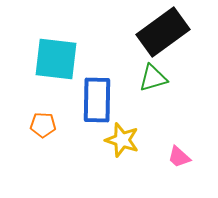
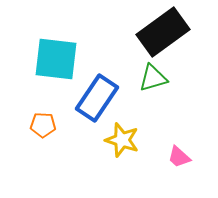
blue rectangle: moved 2 px up; rotated 33 degrees clockwise
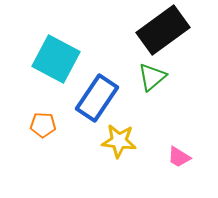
black rectangle: moved 2 px up
cyan square: rotated 21 degrees clockwise
green triangle: moved 1 px left, 1 px up; rotated 24 degrees counterclockwise
yellow star: moved 3 px left, 1 px down; rotated 12 degrees counterclockwise
pink trapezoid: rotated 10 degrees counterclockwise
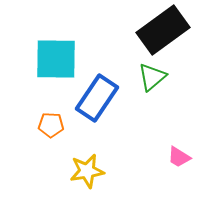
cyan square: rotated 27 degrees counterclockwise
orange pentagon: moved 8 px right
yellow star: moved 32 px left, 30 px down; rotated 16 degrees counterclockwise
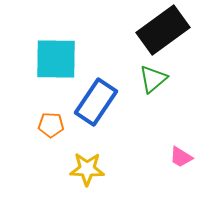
green triangle: moved 1 px right, 2 px down
blue rectangle: moved 1 px left, 4 px down
pink trapezoid: moved 2 px right
yellow star: moved 2 px up; rotated 12 degrees clockwise
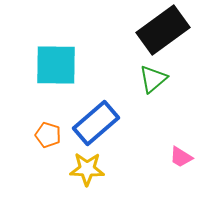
cyan square: moved 6 px down
blue rectangle: moved 21 px down; rotated 15 degrees clockwise
orange pentagon: moved 3 px left, 10 px down; rotated 15 degrees clockwise
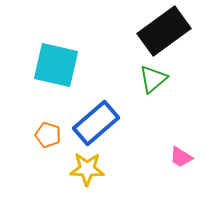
black rectangle: moved 1 px right, 1 px down
cyan square: rotated 12 degrees clockwise
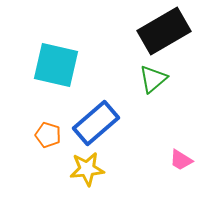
black rectangle: rotated 6 degrees clockwise
pink trapezoid: moved 3 px down
yellow star: rotated 8 degrees counterclockwise
